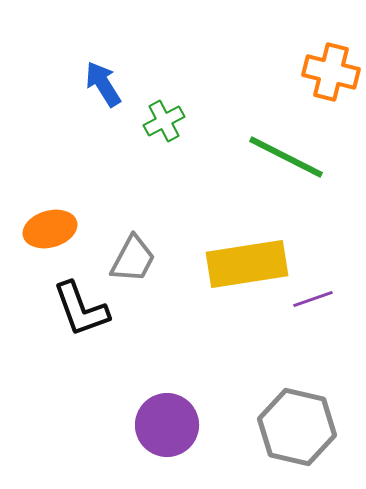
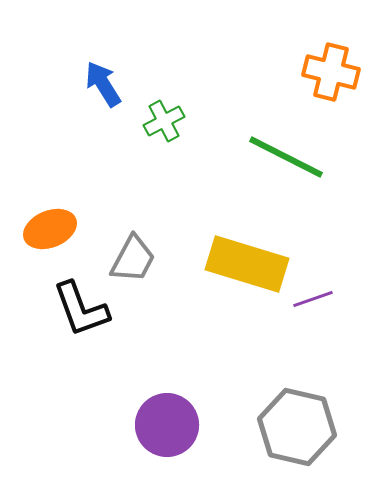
orange ellipse: rotated 6 degrees counterclockwise
yellow rectangle: rotated 26 degrees clockwise
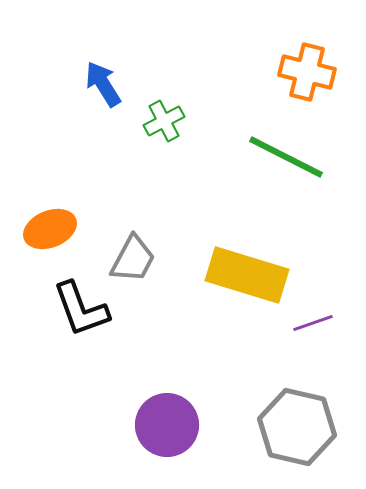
orange cross: moved 24 px left
yellow rectangle: moved 11 px down
purple line: moved 24 px down
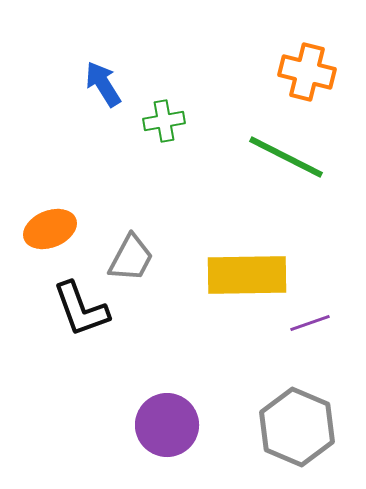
green cross: rotated 18 degrees clockwise
gray trapezoid: moved 2 px left, 1 px up
yellow rectangle: rotated 18 degrees counterclockwise
purple line: moved 3 px left
gray hexagon: rotated 10 degrees clockwise
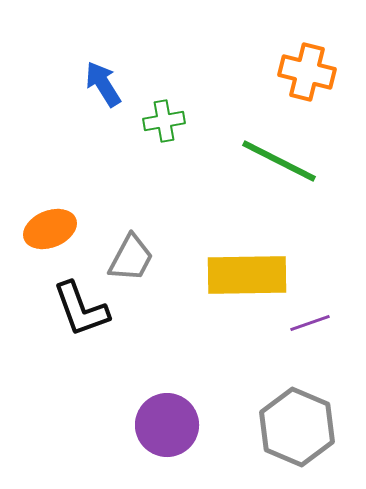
green line: moved 7 px left, 4 px down
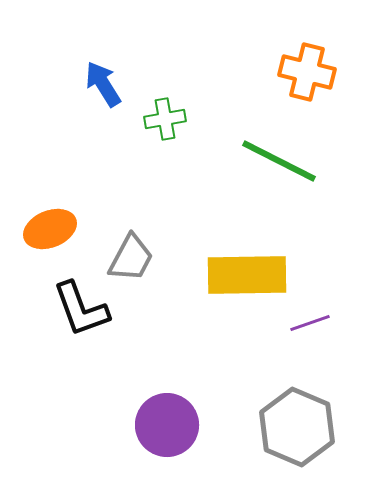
green cross: moved 1 px right, 2 px up
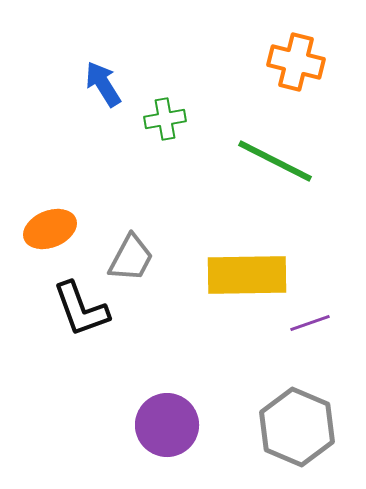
orange cross: moved 11 px left, 10 px up
green line: moved 4 px left
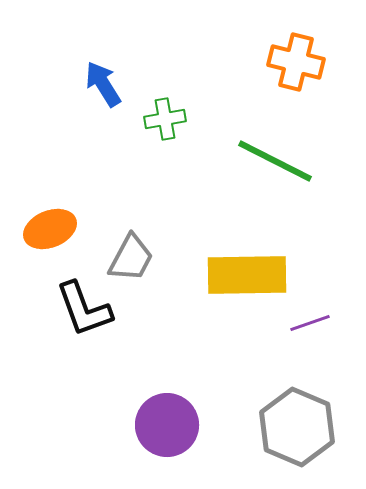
black L-shape: moved 3 px right
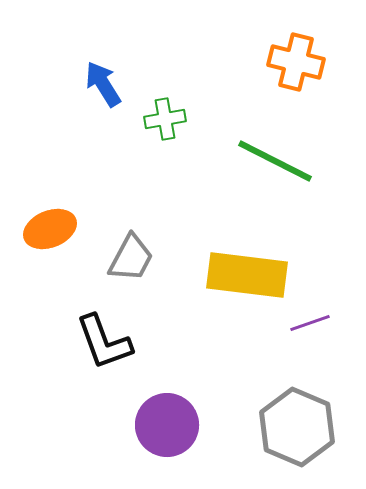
yellow rectangle: rotated 8 degrees clockwise
black L-shape: moved 20 px right, 33 px down
